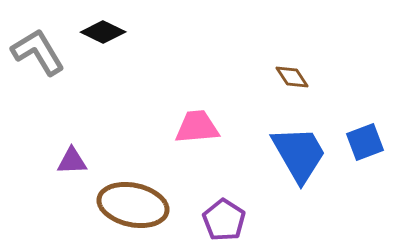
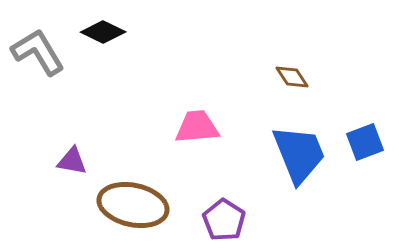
blue trapezoid: rotated 8 degrees clockwise
purple triangle: rotated 12 degrees clockwise
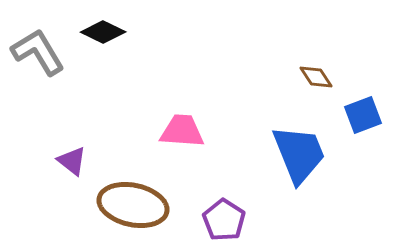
brown diamond: moved 24 px right
pink trapezoid: moved 15 px left, 4 px down; rotated 9 degrees clockwise
blue square: moved 2 px left, 27 px up
purple triangle: rotated 28 degrees clockwise
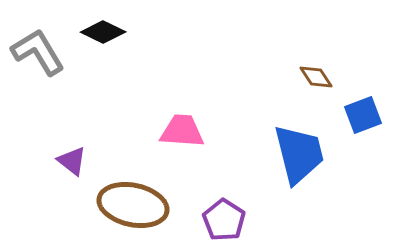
blue trapezoid: rotated 8 degrees clockwise
